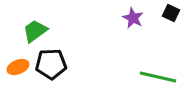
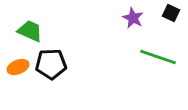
green trapezoid: moved 5 px left; rotated 60 degrees clockwise
green line: moved 20 px up; rotated 6 degrees clockwise
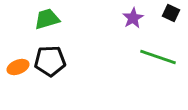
purple star: rotated 15 degrees clockwise
green trapezoid: moved 17 px right, 12 px up; rotated 40 degrees counterclockwise
black pentagon: moved 1 px left, 3 px up
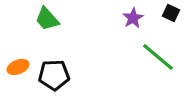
green trapezoid: rotated 116 degrees counterclockwise
green line: rotated 21 degrees clockwise
black pentagon: moved 4 px right, 14 px down
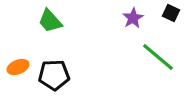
green trapezoid: moved 3 px right, 2 px down
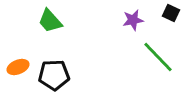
purple star: moved 2 px down; rotated 20 degrees clockwise
green line: rotated 6 degrees clockwise
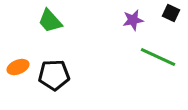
green line: rotated 21 degrees counterclockwise
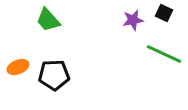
black square: moved 7 px left
green trapezoid: moved 2 px left, 1 px up
green line: moved 6 px right, 3 px up
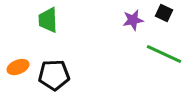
green trapezoid: rotated 40 degrees clockwise
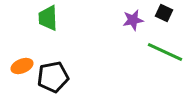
green trapezoid: moved 2 px up
green line: moved 1 px right, 2 px up
orange ellipse: moved 4 px right, 1 px up
black pentagon: moved 1 px left, 2 px down; rotated 8 degrees counterclockwise
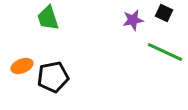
green trapezoid: rotated 16 degrees counterclockwise
